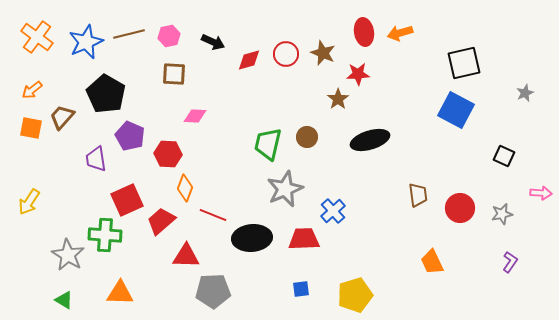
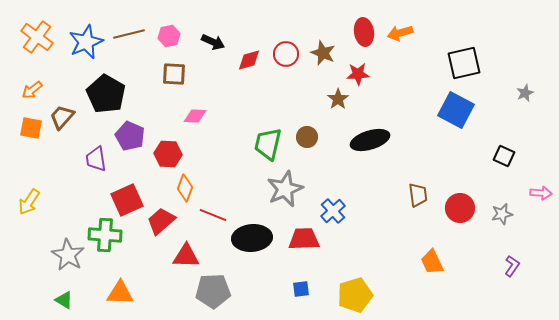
purple L-shape at (510, 262): moved 2 px right, 4 px down
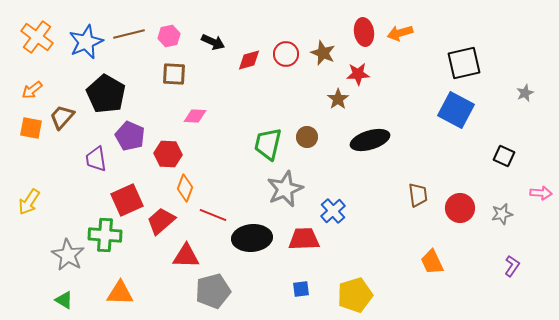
gray pentagon at (213, 291): rotated 12 degrees counterclockwise
